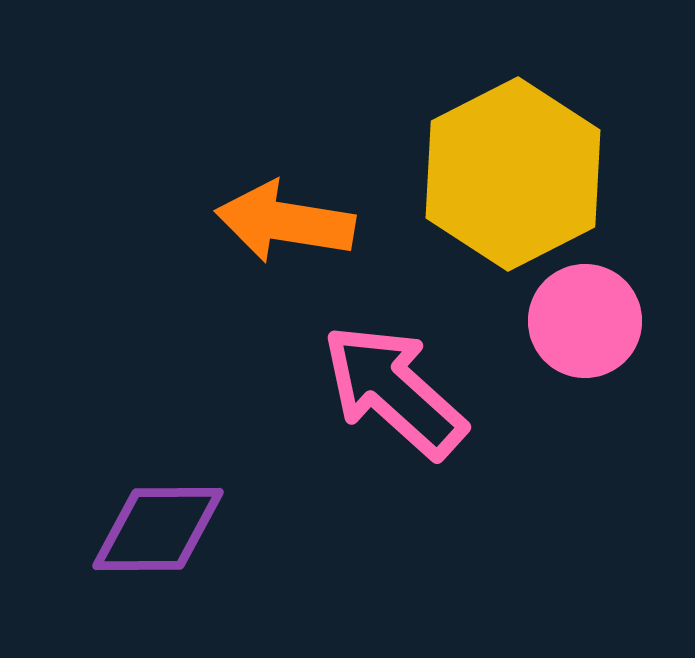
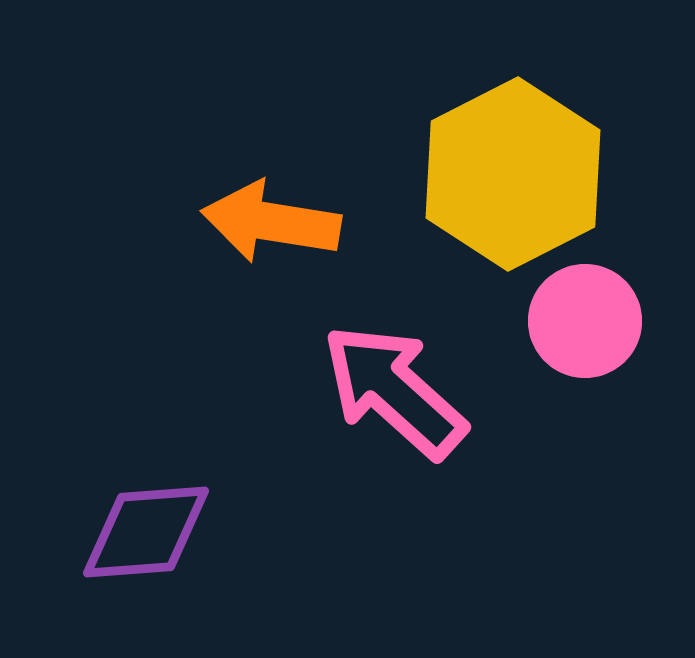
orange arrow: moved 14 px left
purple diamond: moved 12 px left, 3 px down; rotated 4 degrees counterclockwise
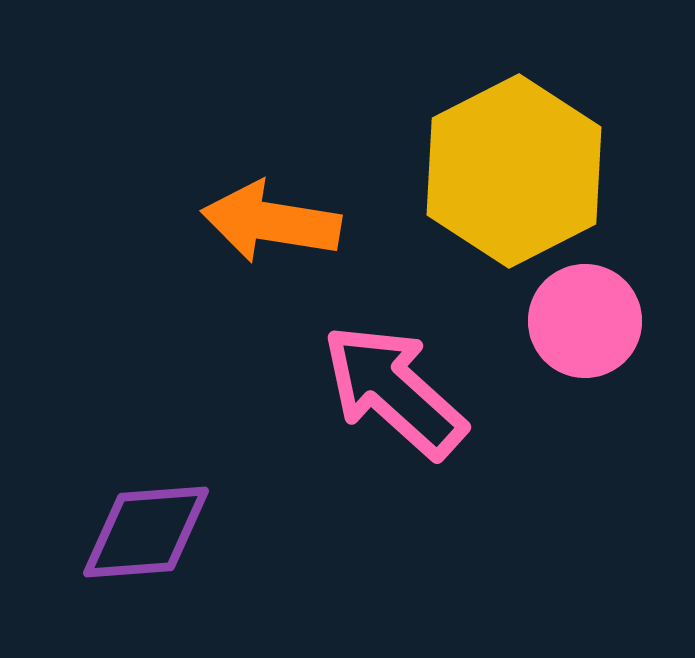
yellow hexagon: moved 1 px right, 3 px up
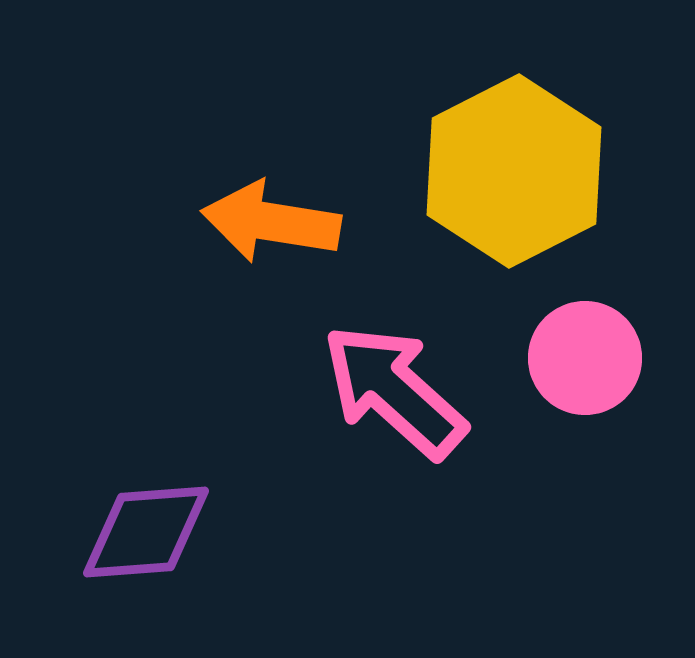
pink circle: moved 37 px down
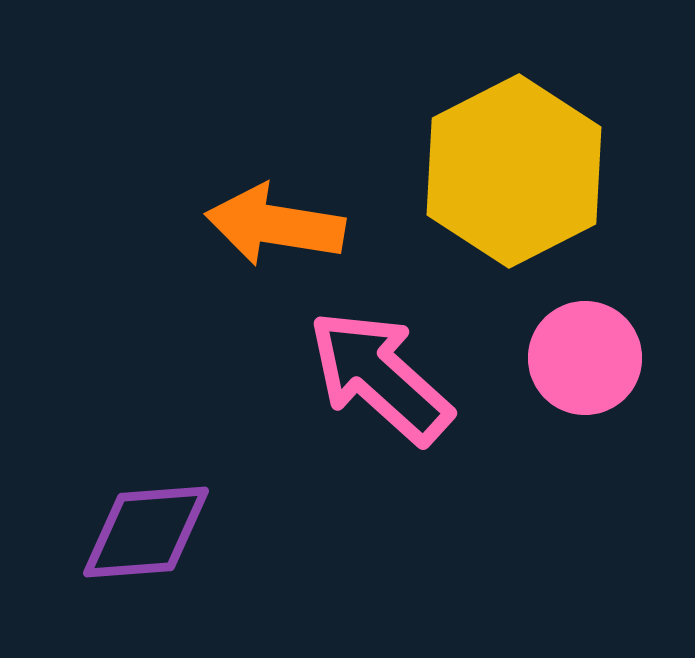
orange arrow: moved 4 px right, 3 px down
pink arrow: moved 14 px left, 14 px up
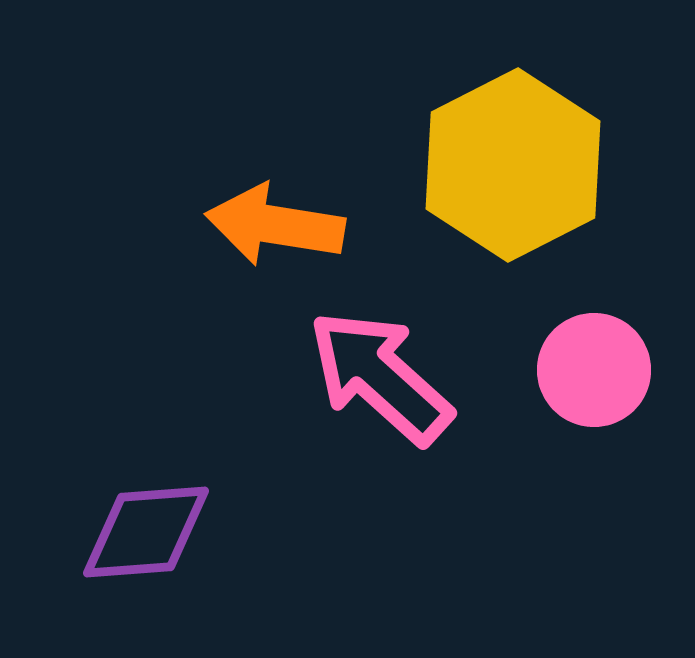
yellow hexagon: moved 1 px left, 6 px up
pink circle: moved 9 px right, 12 px down
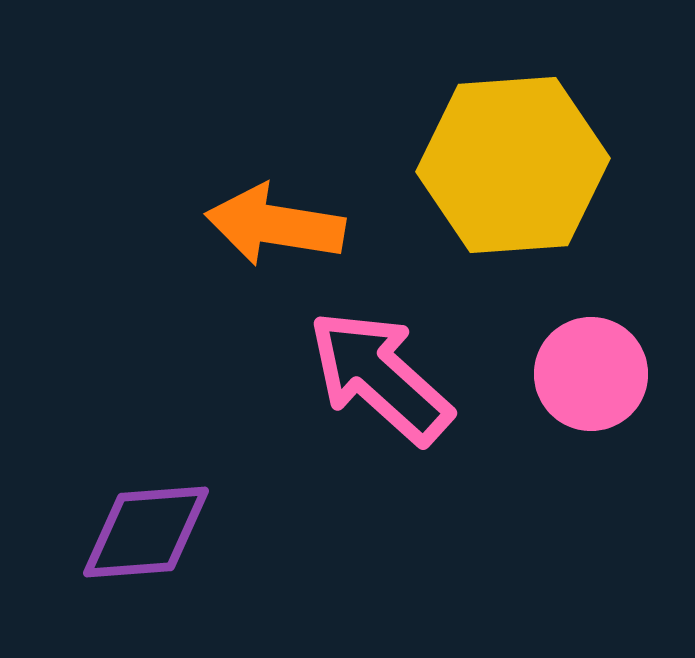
yellow hexagon: rotated 23 degrees clockwise
pink circle: moved 3 px left, 4 px down
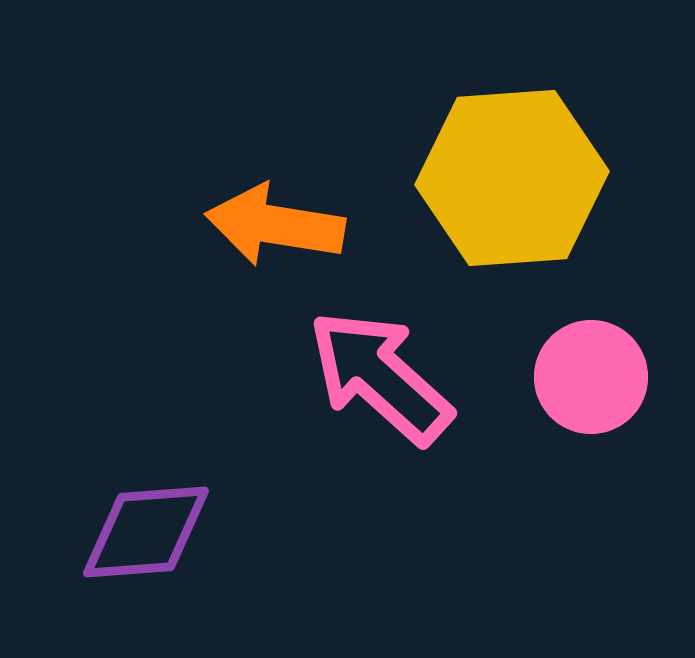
yellow hexagon: moved 1 px left, 13 px down
pink circle: moved 3 px down
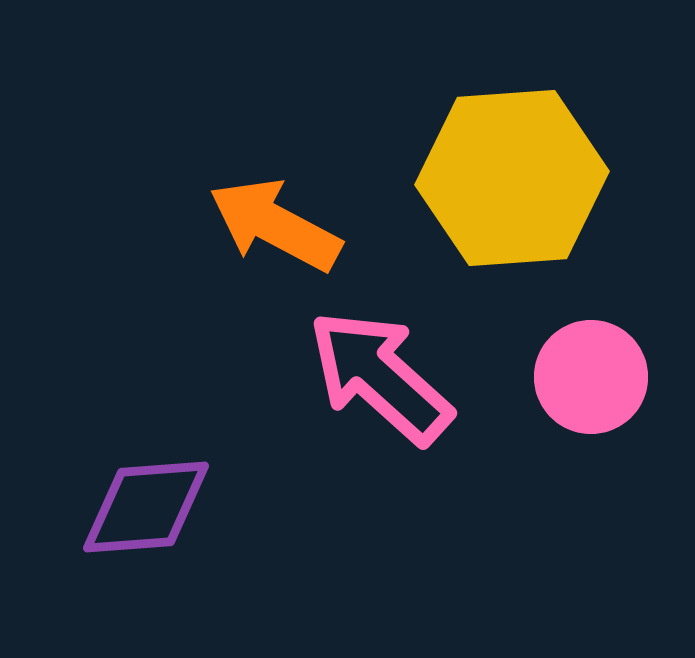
orange arrow: rotated 19 degrees clockwise
purple diamond: moved 25 px up
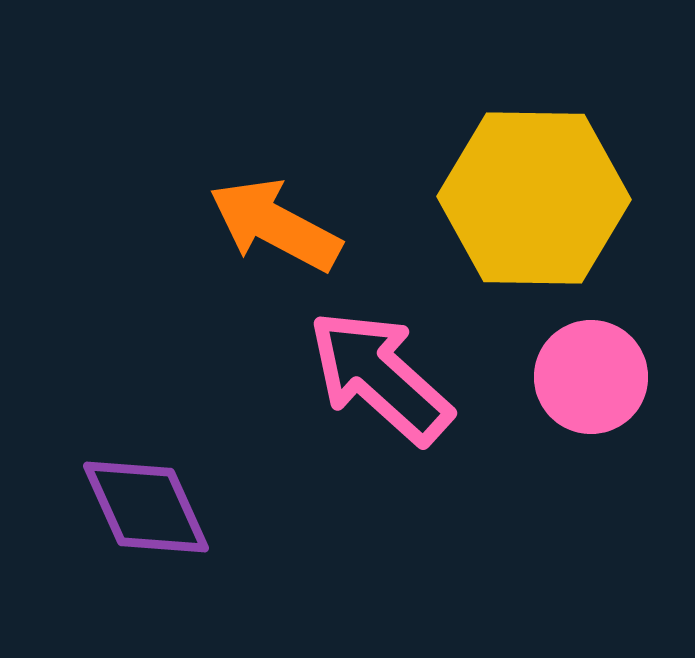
yellow hexagon: moved 22 px right, 20 px down; rotated 5 degrees clockwise
purple diamond: rotated 70 degrees clockwise
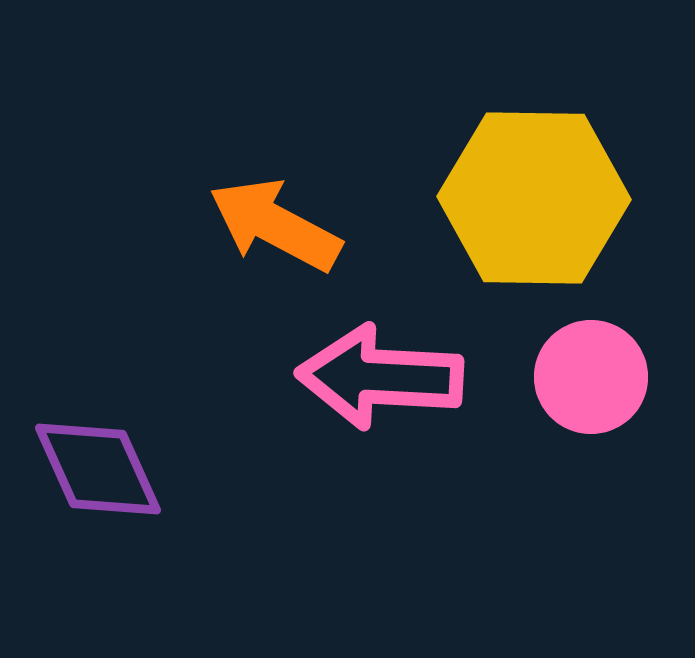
pink arrow: rotated 39 degrees counterclockwise
purple diamond: moved 48 px left, 38 px up
